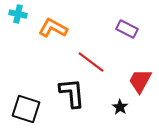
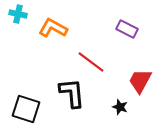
black star: rotated 14 degrees counterclockwise
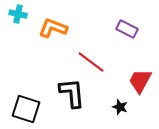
orange L-shape: rotated 8 degrees counterclockwise
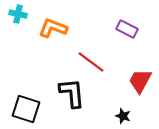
black star: moved 3 px right, 9 px down
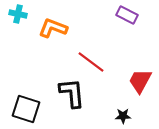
purple rectangle: moved 14 px up
black star: rotated 21 degrees counterclockwise
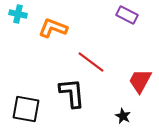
black square: rotated 8 degrees counterclockwise
black star: rotated 28 degrees clockwise
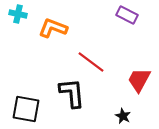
red trapezoid: moved 1 px left, 1 px up
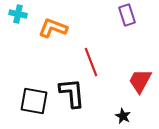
purple rectangle: rotated 45 degrees clockwise
red line: rotated 32 degrees clockwise
red trapezoid: moved 1 px right, 1 px down
black square: moved 8 px right, 8 px up
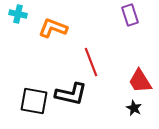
purple rectangle: moved 3 px right
red trapezoid: rotated 60 degrees counterclockwise
black L-shape: moved 1 px left, 1 px down; rotated 108 degrees clockwise
black star: moved 11 px right, 8 px up
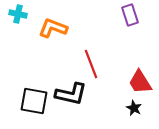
red line: moved 2 px down
red trapezoid: moved 1 px down
